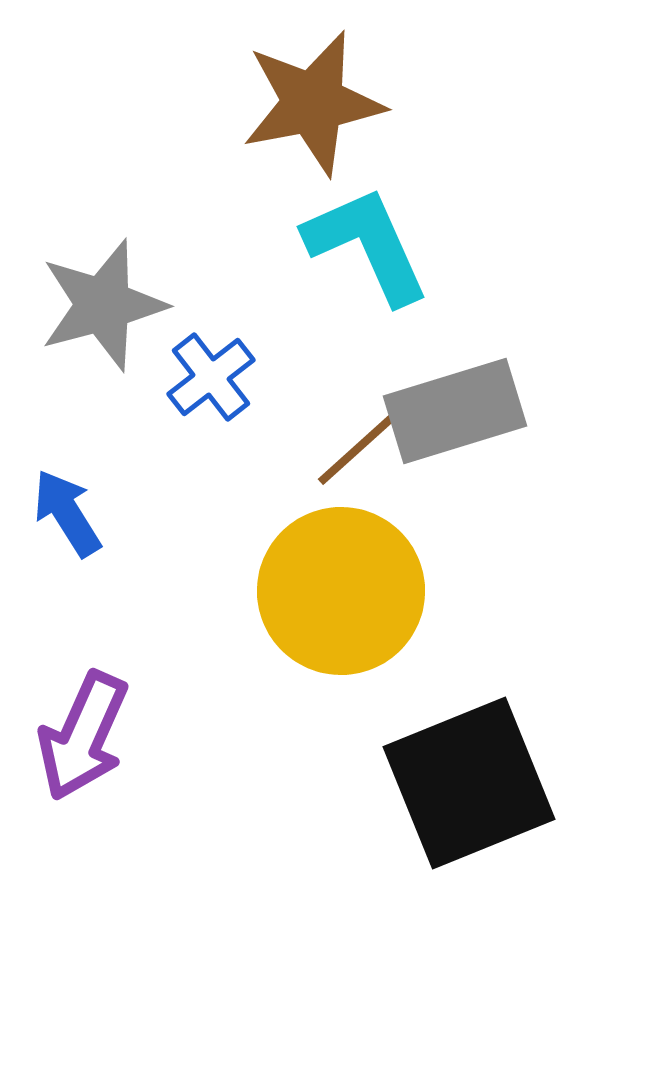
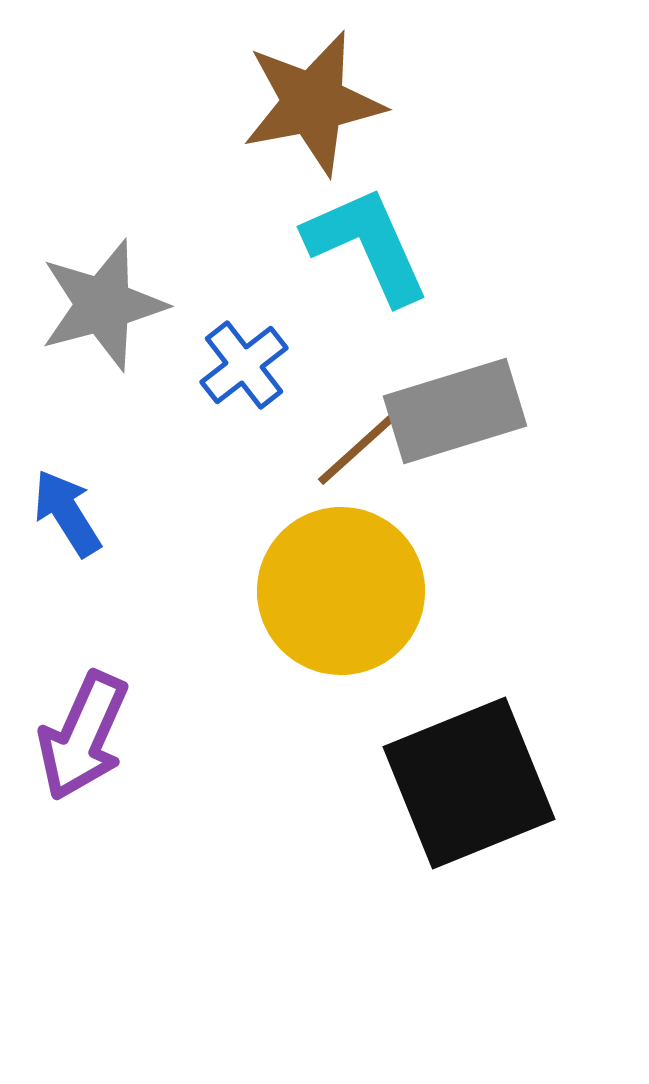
blue cross: moved 33 px right, 12 px up
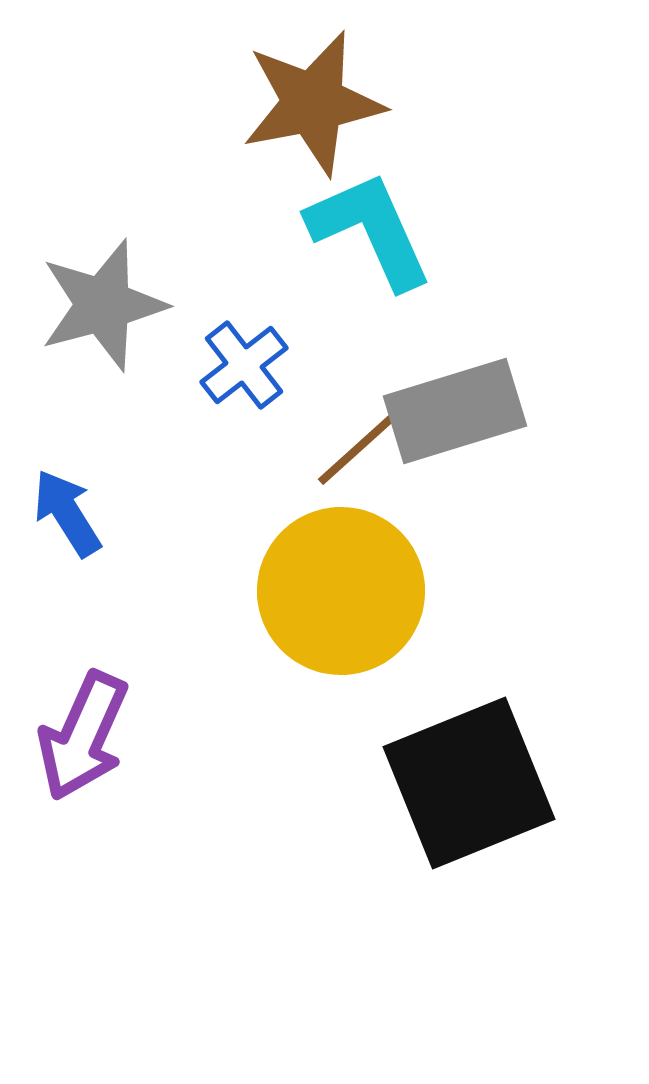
cyan L-shape: moved 3 px right, 15 px up
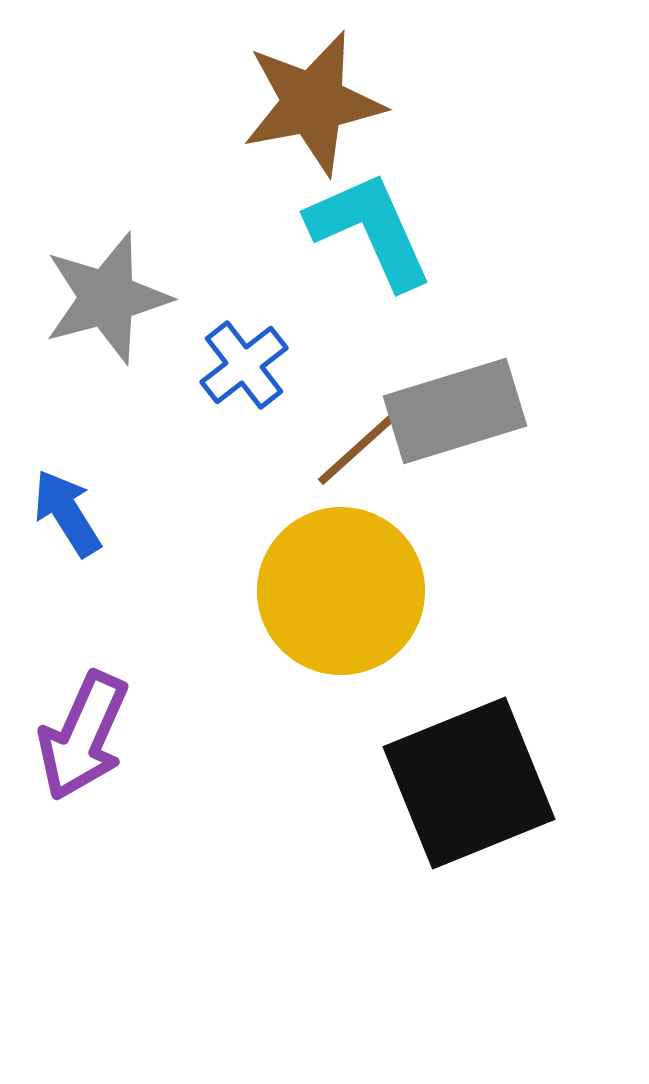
gray star: moved 4 px right, 7 px up
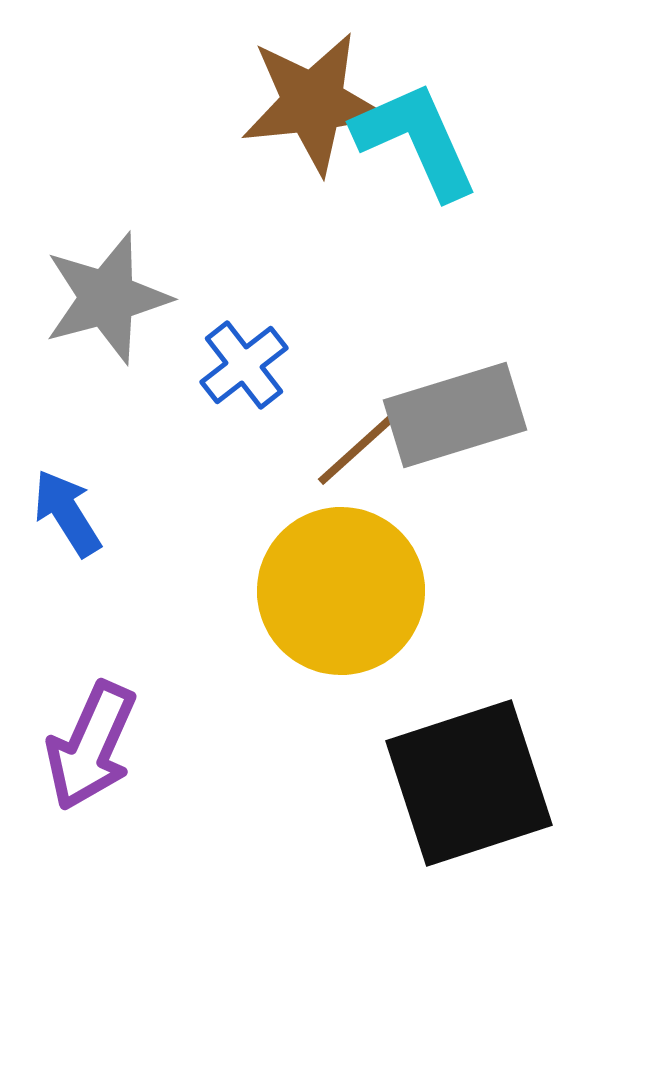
brown star: rotated 5 degrees clockwise
cyan L-shape: moved 46 px right, 90 px up
gray rectangle: moved 4 px down
purple arrow: moved 8 px right, 10 px down
black square: rotated 4 degrees clockwise
